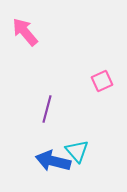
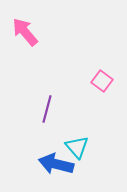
pink square: rotated 30 degrees counterclockwise
cyan triangle: moved 4 px up
blue arrow: moved 3 px right, 3 px down
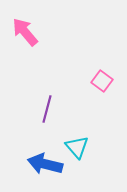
blue arrow: moved 11 px left
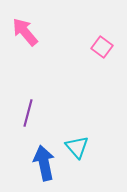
pink square: moved 34 px up
purple line: moved 19 px left, 4 px down
blue arrow: moved 1 px left, 1 px up; rotated 64 degrees clockwise
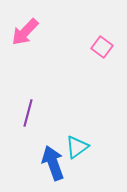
pink arrow: rotated 96 degrees counterclockwise
cyan triangle: rotated 35 degrees clockwise
blue arrow: moved 9 px right; rotated 8 degrees counterclockwise
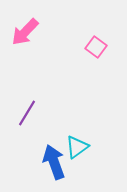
pink square: moved 6 px left
purple line: moved 1 px left; rotated 16 degrees clockwise
blue arrow: moved 1 px right, 1 px up
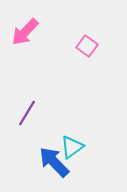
pink square: moved 9 px left, 1 px up
cyan triangle: moved 5 px left
blue arrow: rotated 24 degrees counterclockwise
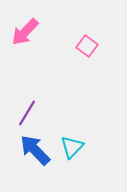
cyan triangle: rotated 10 degrees counterclockwise
blue arrow: moved 19 px left, 12 px up
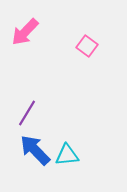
cyan triangle: moved 5 px left, 8 px down; rotated 40 degrees clockwise
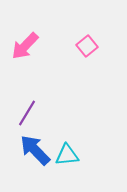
pink arrow: moved 14 px down
pink square: rotated 15 degrees clockwise
